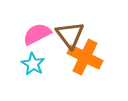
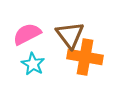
pink semicircle: moved 10 px left
orange cross: rotated 16 degrees counterclockwise
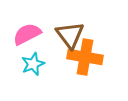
cyan star: rotated 20 degrees clockwise
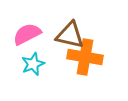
brown triangle: rotated 40 degrees counterclockwise
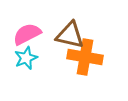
cyan star: moved 7 px left, 6 px up
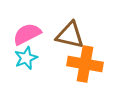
orange cross: moved 7 px down
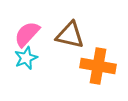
pink semicircle: rotated 20 degrees counterclockwise
orange cross: moved 13 px right, 2 px down
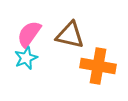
pink semicircle: moved 2 px right; rotated 8 degrees counterclockwise
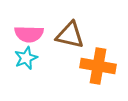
pink semicircle: rotated 124 degrees counterclockwise
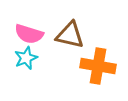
pink semicircle: rotated 16 degrees clockwise
